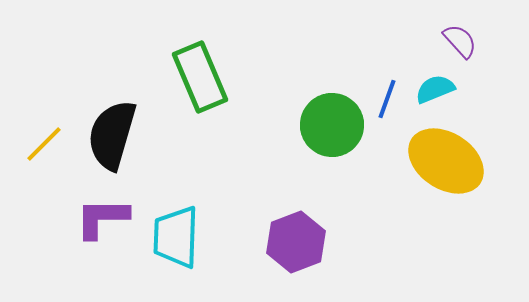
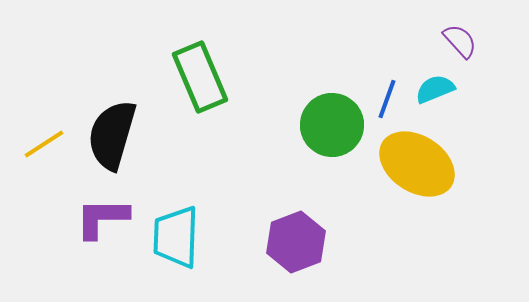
yellow line: rotated 12 degrees clockwise
yellow ellipse: moved 29 px left, 3 px down
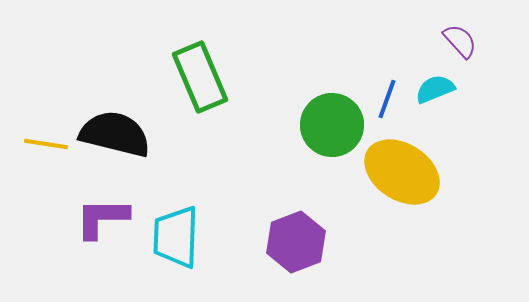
black semicircle: moved 3 px right, 1 px up; rotated 88 degrees clockwise
yellow line: moved 2 px right; rotated 42 degrees clockwise
yellow ellipse: moved 15 px left, 8 px down
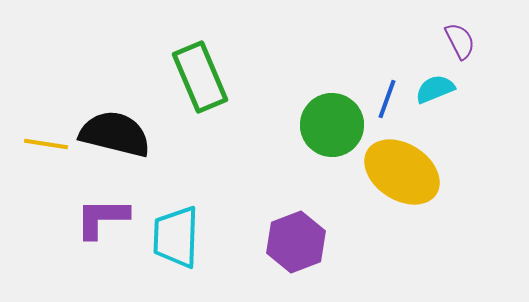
purple semicircle: rotated 15 degrees clockwise
